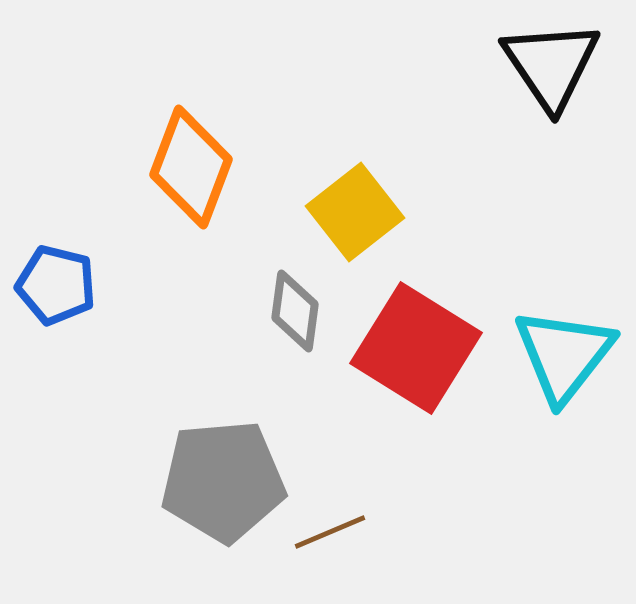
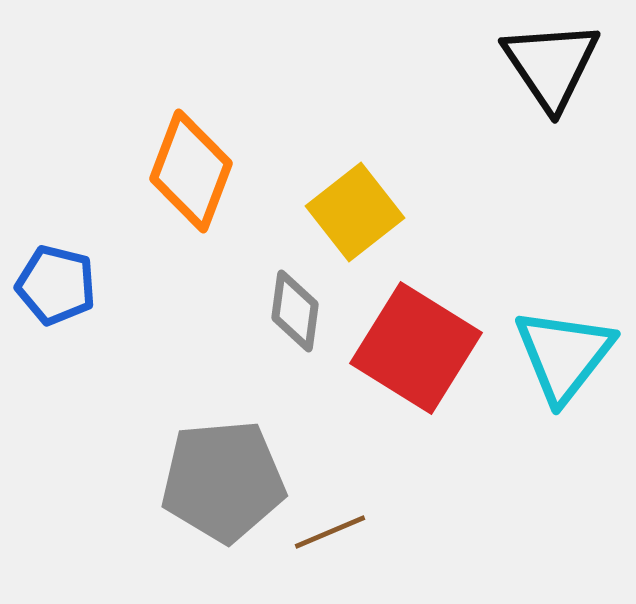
orange diamond: moved 4 px down
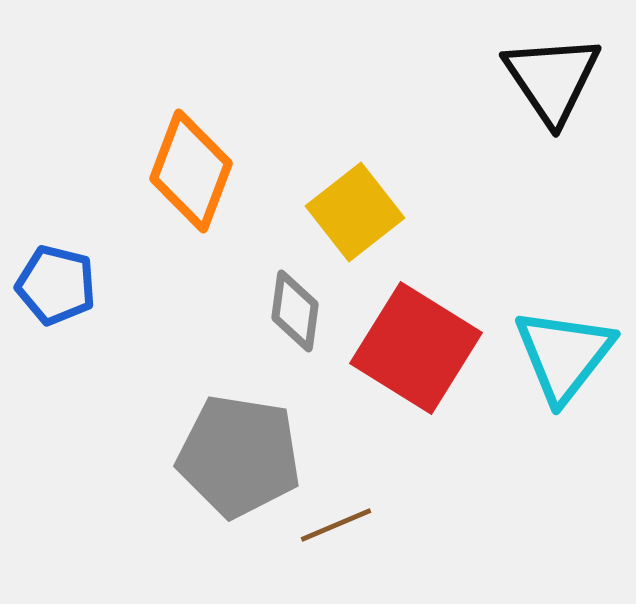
black triangle: moved 1 px right, 14 px down
gray pentagon: moved 16 px right, 25 px up; rotated 14 degrees clockwise
brown line: moved 6 px right, 7 px up
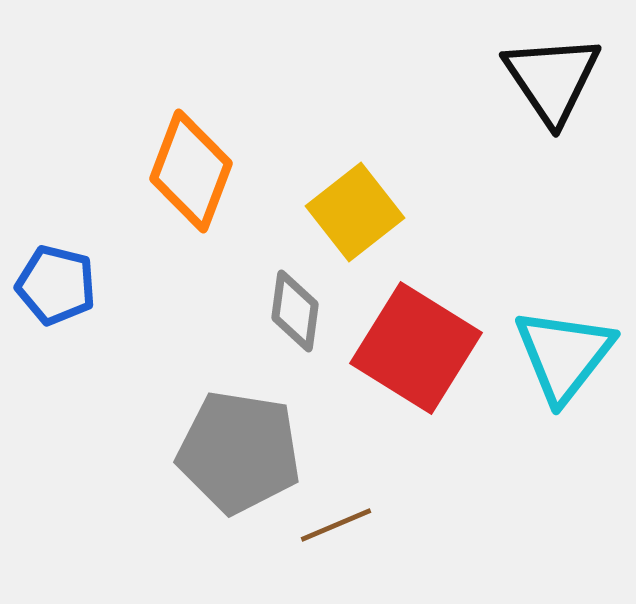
gray pentagon: moved 4 px up
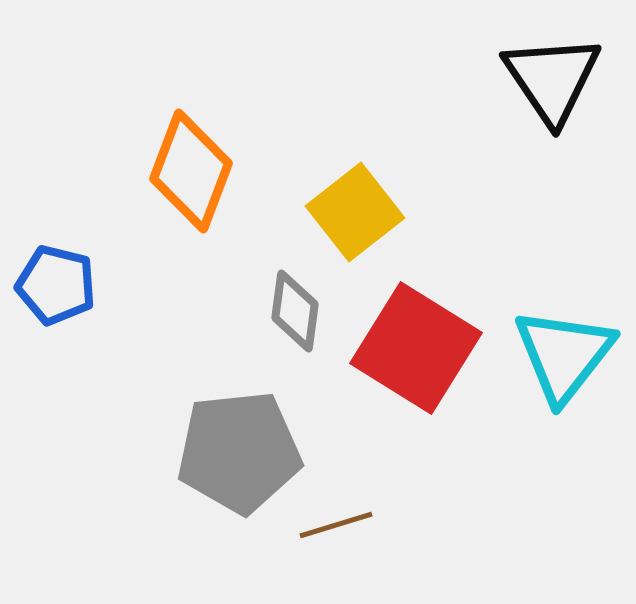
gray pentagon: rotated 15 degrees counterclockwise
brown line: rotated 6 degrees clockwise
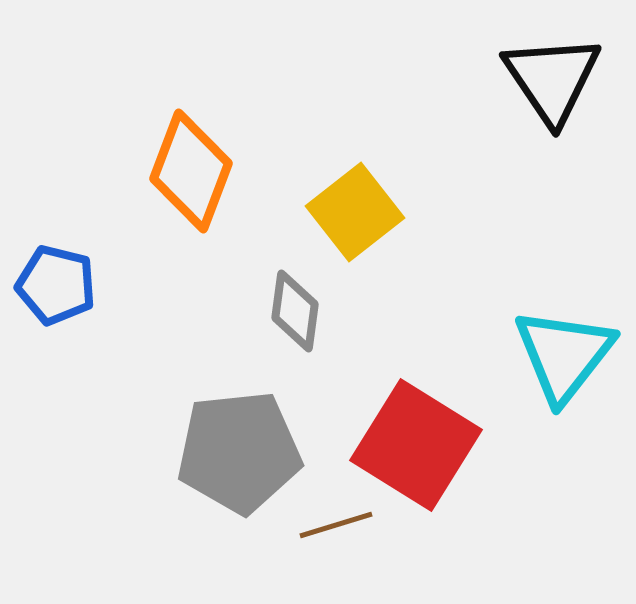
red square: moved 97 px down
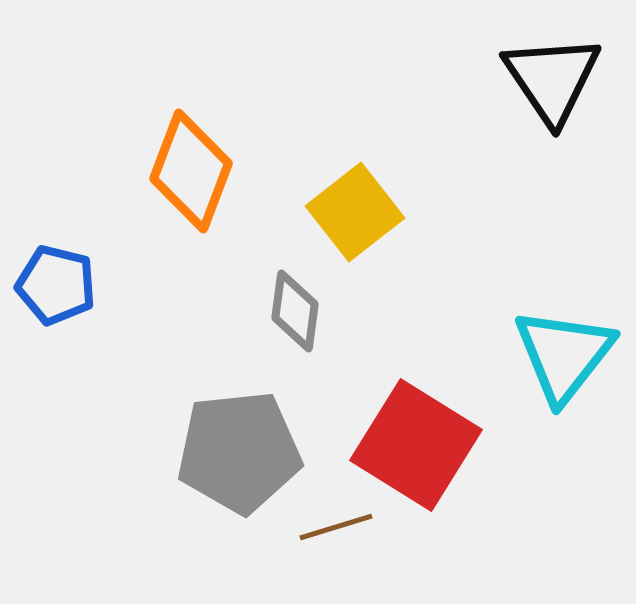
brown line: moved 2 px down
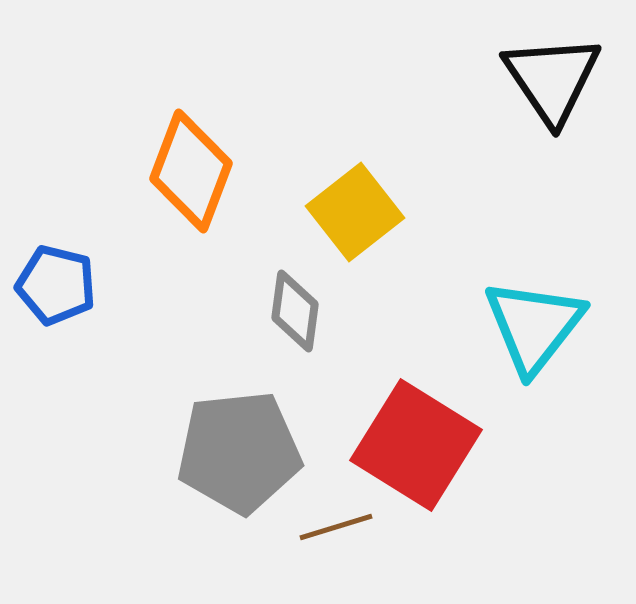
cyan triangle: moved 30 px left, 29 px up
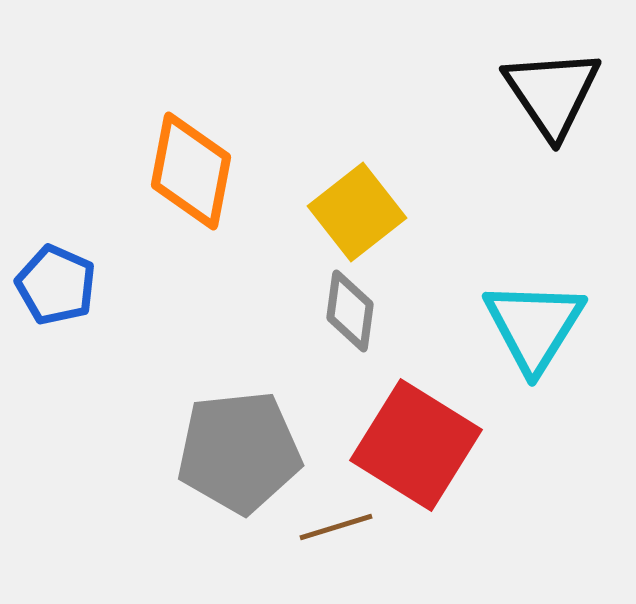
black triangle: moved 14 px down
orange diamond: rotated 10 degrees counterclockwise
yellow square: moved 2 px right
blue pentagon: rotated 10 degrees clockwise
gray diamond: moved 55 px right
cyan triangle: rotated 6 degrees counterclockwise
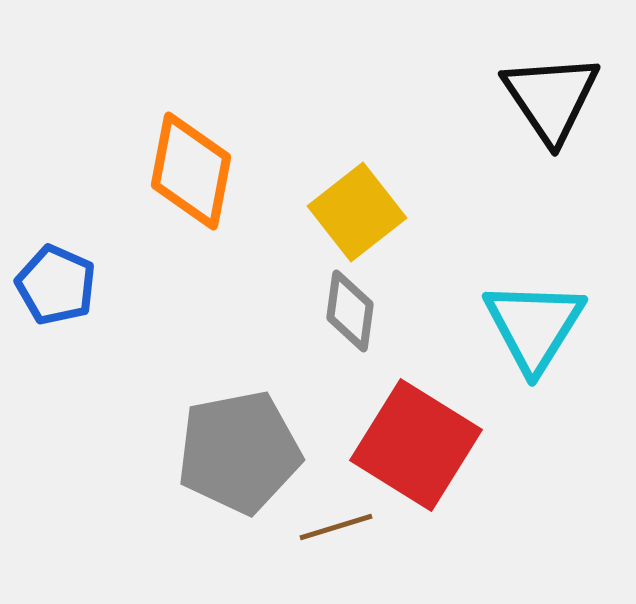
black triangle: moved 1 px left, 5 px down
gray pentagon: rotated 5 degrees counterclockwise
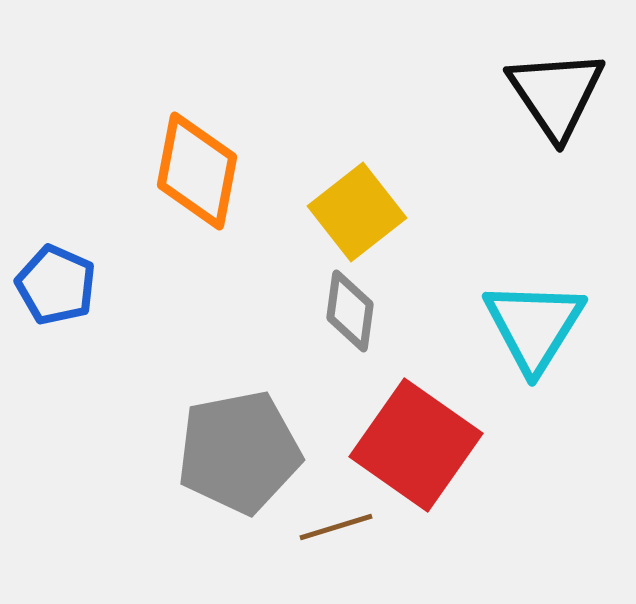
black triangle: moved 5 px right, 4 px up
orange diamond: moved 6 px right
red square: rotated 3 degrees clockwise
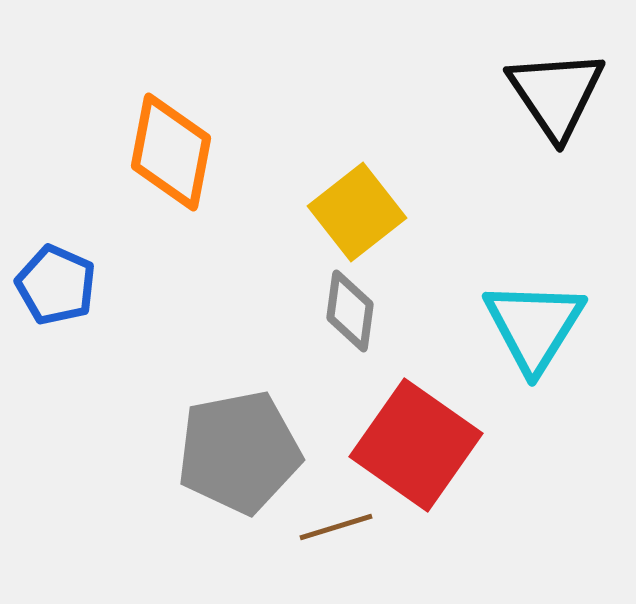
orange diamond: moved 26 px left, 19 px up
